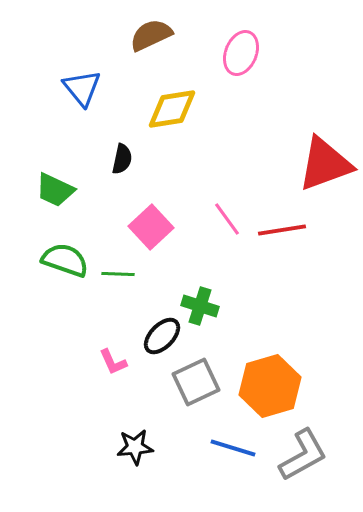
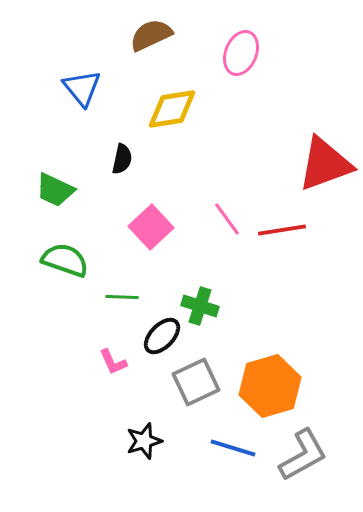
green line: moved 4 px right, 23 px down
black star: moved 9 px right, 6 px up; rotated 12 degrees counterclockwise
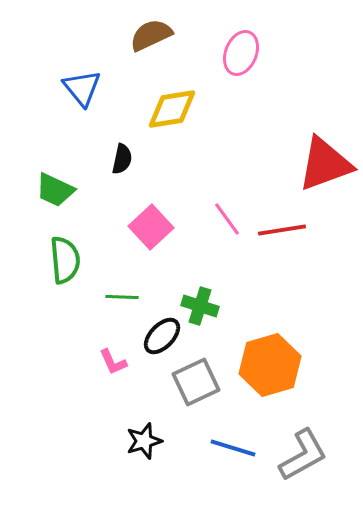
green semicircle: rotated 66 degrees clockwise
orange hexagon: moved 21 px up
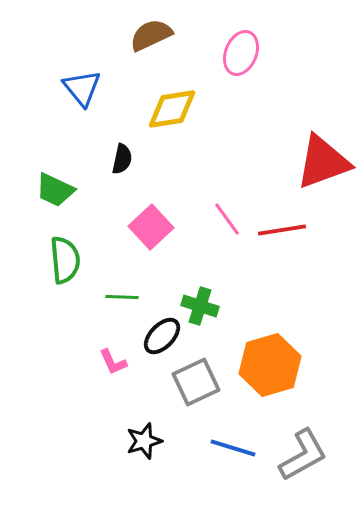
red triangle: moved 2 px left, 2 px up
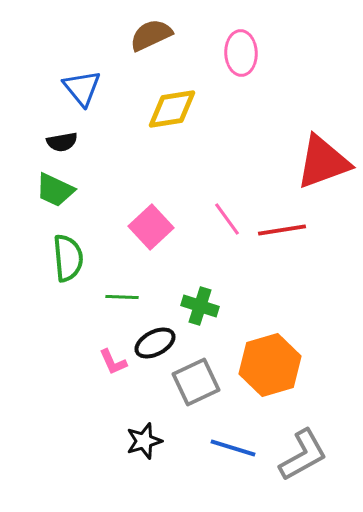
pink ellipse: rotated 24 degrees counterclockwise
black semicircle: moved 60 px left, 17 px up; rotated 68 degrees clockwise
green semicircle: moved 3 px right, 2 px up
black ellipse: moved 7 px left, 7 px down; rotated 18 degrees clockwise
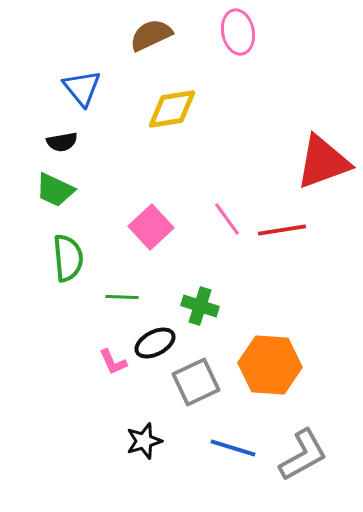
pink ellipse: moved 3 px left, 21 px up; rotated 9 degrees counterclockwise
orange hexagon: rotated 20 degrees clockwise
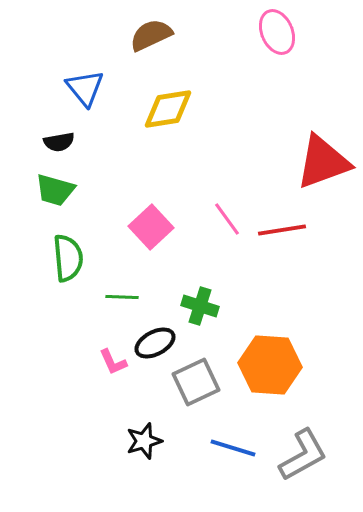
pink ellipse: moved 39 px right; rotated 12 degrees counterclockwise
blue triangle: moved 3 px right
yellow diamond: moved 4 px left
black semicircle: moved 3 px left
green trapezoid: rotated 9 degrees counterclockwise
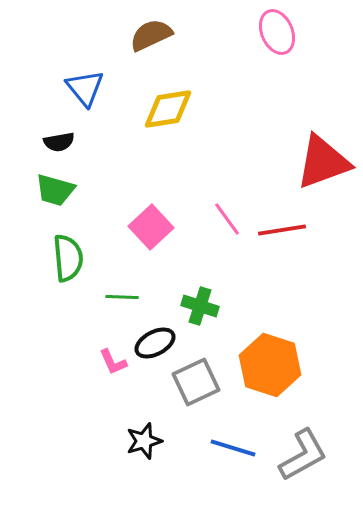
orange hexagon: rotated 14 degrees clockwise
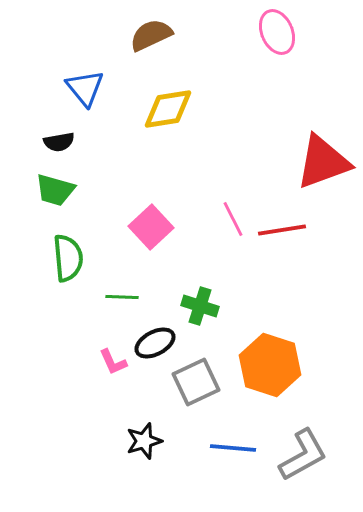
pink line: moved 6 px right; rotated 9 degrees clockwise
blue line: rotated 12 degrees counterclockwise
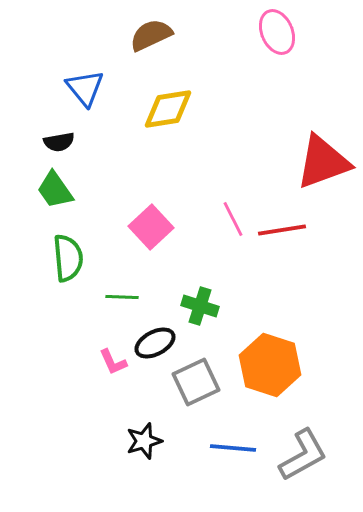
green trapezoid: rotated 39 degrees clockwise
